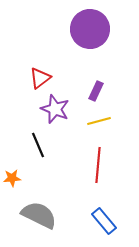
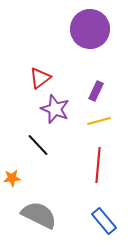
black line: rotated 20 degrees counterclockwise
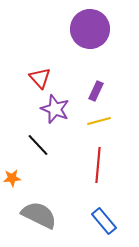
red triangle: rotated 35 degrees counterclockwise
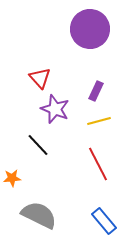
red line: moved 1 px up; rotated 32 degrees counterclockwise
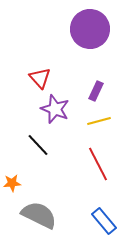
orange star: moved 5 px down
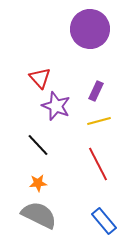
purple star: moved 1 px right, 3 px up
orange star: moved 26 px right
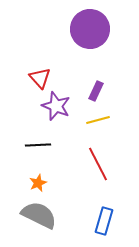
yellow line: moved 1 px left, 1 px up
black line: rotated 50 degrees counterclockwise
orange star: rotated 18 degrees counterclockwise
blue rectangle: rotated 56 degrees clockwise
